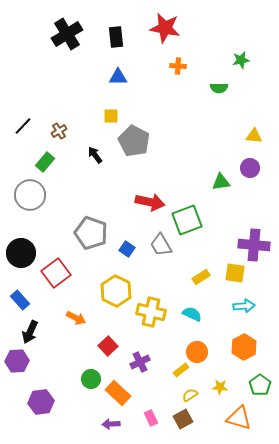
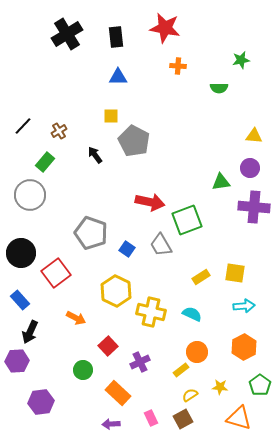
purple cross at (254, 245): moved 38 px up
green circle at (91, 379): moved 8 px left, 9 px up
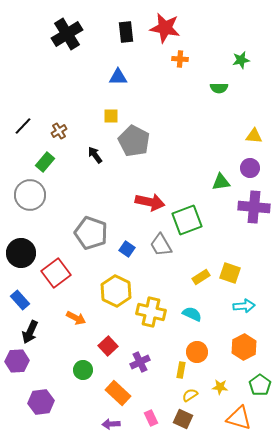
black rectangle at (116, 37): moved 10 px right, 5 px up
orange cross at (178, 66): moved 2 px right, 7 px up
yellow square at (235, 273): moved 5 px left; rotated 10 degrees clockwise
yellow rectangle at (181, 370): rotated 42 degrees counterclockwise
brown square at (183, 419): rotated 36 degrees counterclockwise
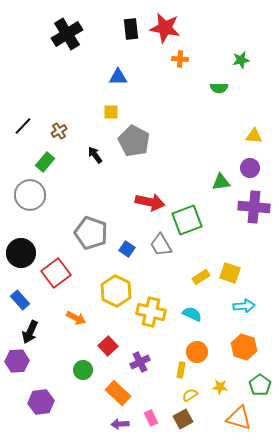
black rectangle at (126, 32): moved 5 px right, 3 px up
yellow square at (111, 116): moved 4 px up
orange hexagon at (244, 347): rotated 15 degrees counterclockwise
brown square at (183, 419): rotated 36 degrees clockwise
purple arrow at (111, 424): moved 9 px right
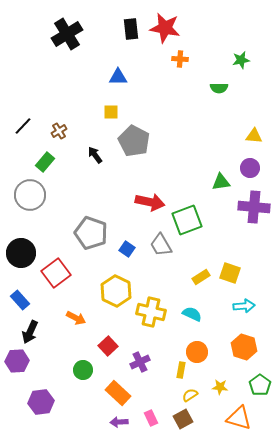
purple arrow at (120, 424): moved 1 px left, 2 px up
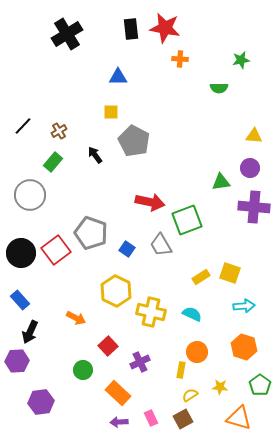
green rectangle at (45, 162): moved 8 px right
red square at (56, 273): moved 23 px up
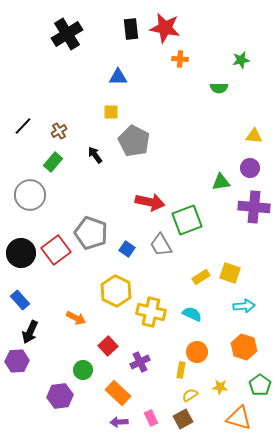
purple hexagon at (41, 402): moved 19 px right, 6 px up
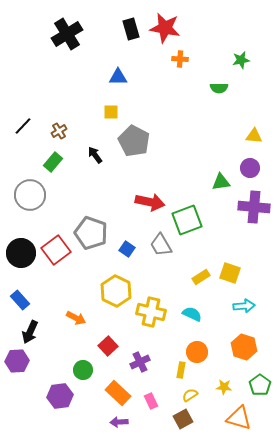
black rectangle at (131, 29): rotated 10 degrees counterclockwise
yellow star at (220, 387): moved 4 px right
pink rectangle at (151, 418): moved 17 px up
